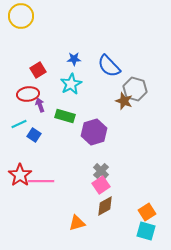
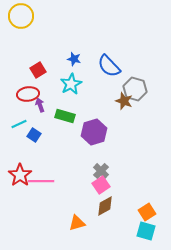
blue star: rotated 16 degrees clockwise
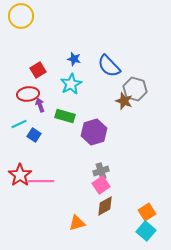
gray cross: rotated 28 degrees clockwise
cyan square: rotated 24 degrees clockwise
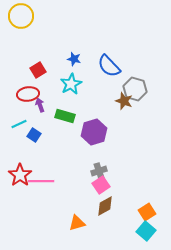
gray cross: moved 2 px left
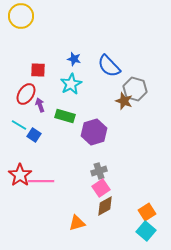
red square: rotated 35 degrees clockwise
red ellipse: moved 2 px left; rotated 50 degrees counterclockwise
cyan line: moved 1 px down; rotated 56 degrees clockwise
pink square: moved 3 px down
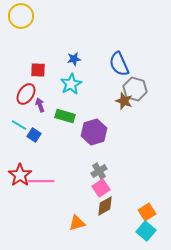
blue star: rotated 24 degrees counterclockwise
blue semicircle: moved 10 px right, 2 px up; rotated 20 degrees clockwise
gray cross: rotated 14 degrees counterclockwise
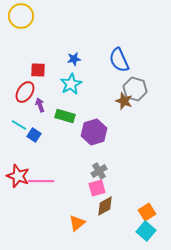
blue semicircle: moved 4 px up
red ellipse: moved 1 px left, 2 px up
red star: moved 2 px left, 1 px down; rotated 15 degrees counterclockwise
pink square: moved 4 px left; rotated 18 degrees clockwise
orange triangle: rotated 24 degrees counterclockwise
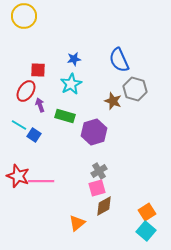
yellow circle: moved 3 px right
red ellipse: moved 1 px right, 1 px up
brown star: moved 11 px left
brown diamond: moved 1 px left
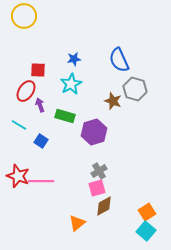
blue square: moved 7 px right, 6 px down
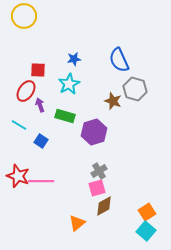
cyan star: moved 2 px left
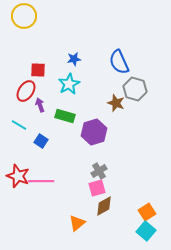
blue semicircle: moved 2 px down
brown star: moved 3 px right, 2 px down
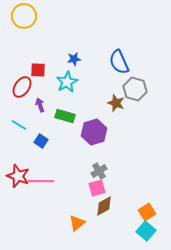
cyan star: moved 2 px left, 2 px up
red ellipse: moved 4 px left, 4 px up
